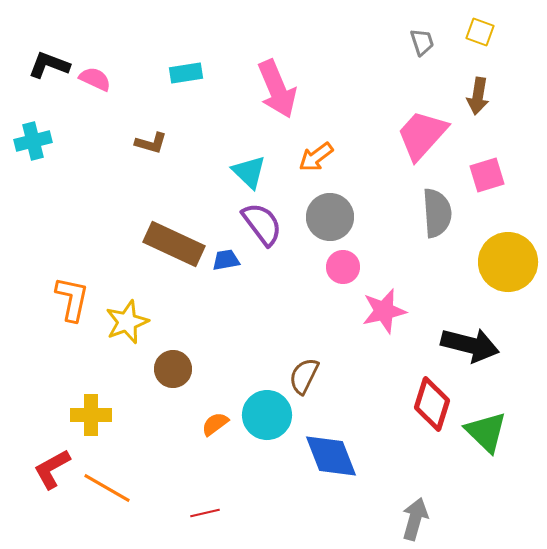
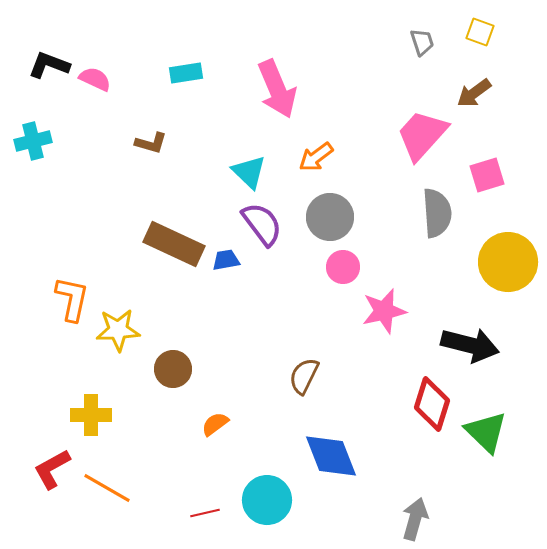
brown arrow: moved 4 px left, 3 px up; rotated 45 degrees clockwise
yellow star: moved 9 px left, 8 px down; rotated 18 degrees clockwise
cyan circle: moved 85 px down
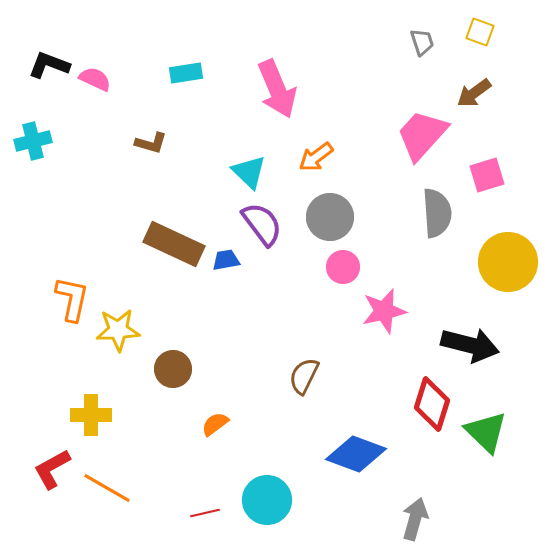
blue diamond: moved 25 px right, 2 px up; rotated 48 degrees counterclockwise
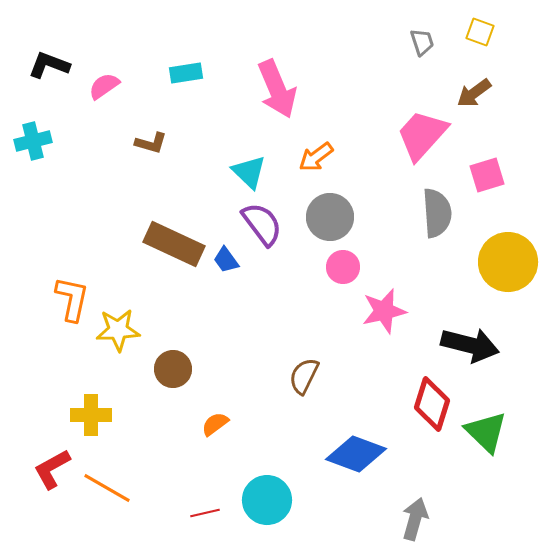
pink semicircle: moved 9 px right, 7 px down; rotated 60 degrees counterclockwise
blue trapezoid: rotated 116 degrees counterclockwise
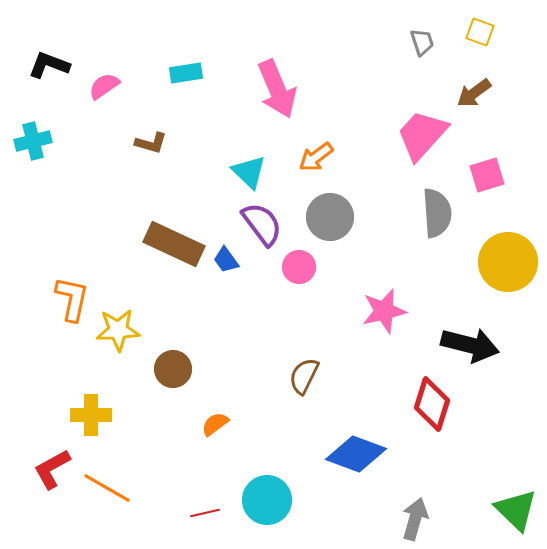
pink circle: moved 44 px left
green triangle: moved 30 px right, 78 px down
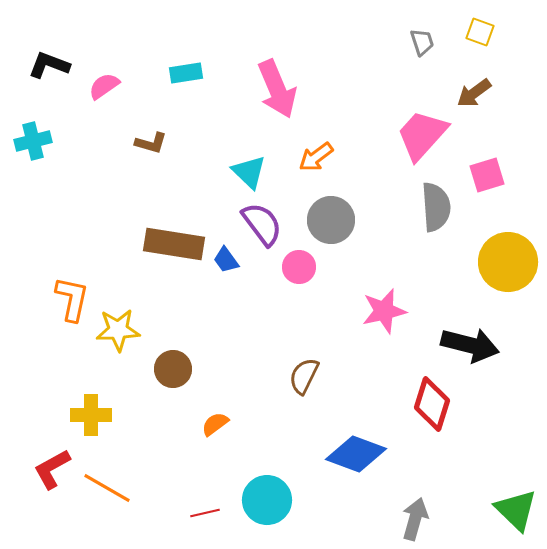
gray semicircle: moved 1 px left, 6 px up
gray circle: moved 1 px right, 3 px down
brown rectangle: rotated 16 degrees counterclockwise
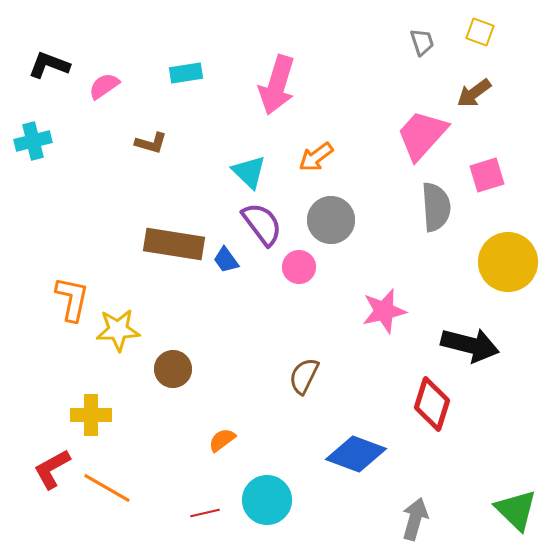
pink arrow: moved 4 px up; rotated 40 degrees clockwise
orange semicircle: moved 7 px right, 16 px down
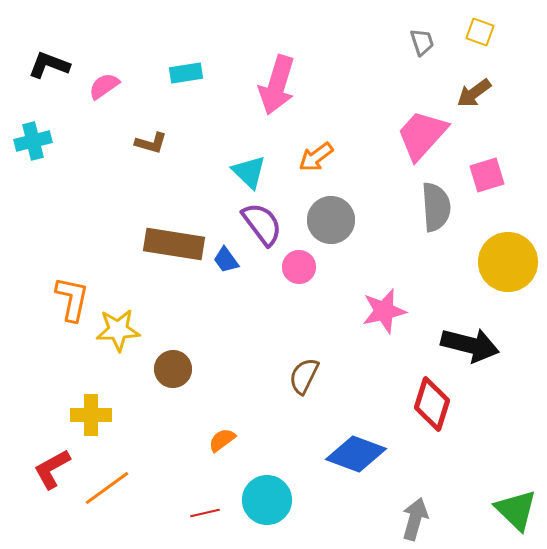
orange line: rotated 66 degrees counterclockwise
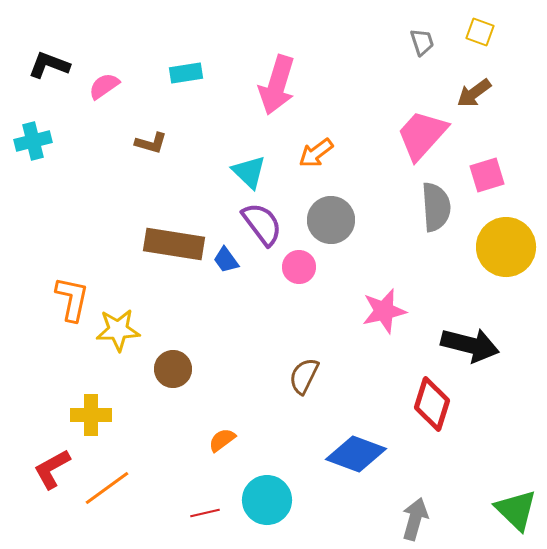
orange arrow: moved 4 px up
yellow circle: moved 2 px left, 15 px up
